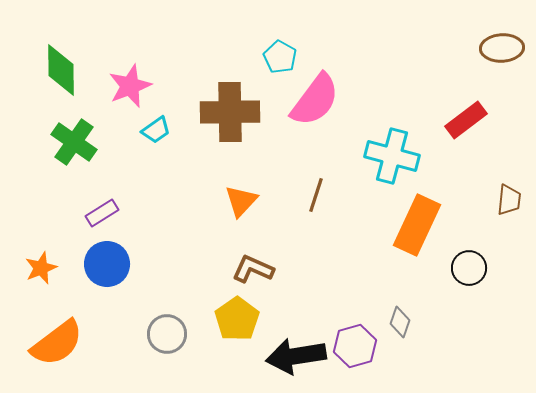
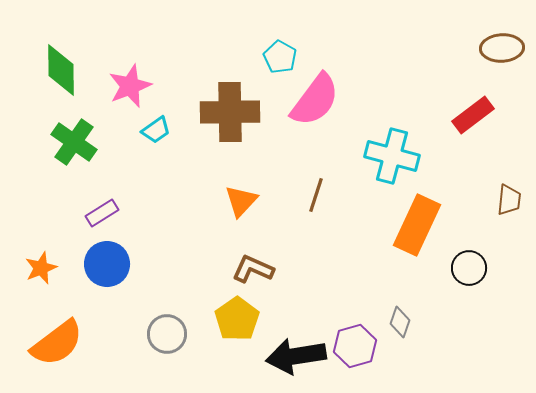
red rectangle: moved 7 px right, 5 px up
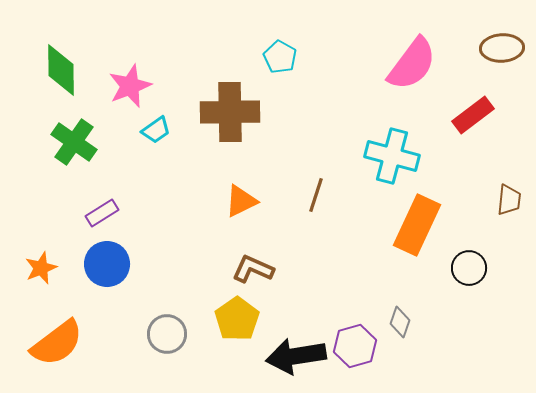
pink semicircle: moved 97 px right, 36 px up
orange triangle: rotated 21 degrees clockwise
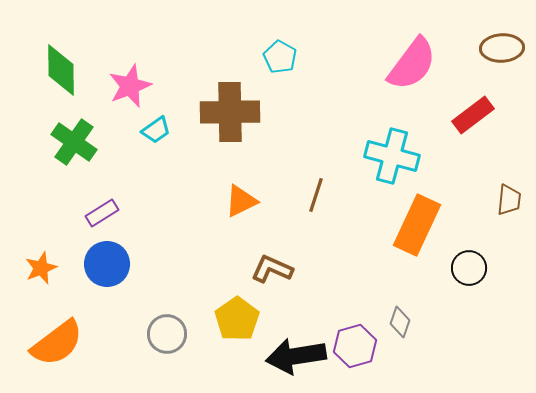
brown L-shape: moved 19 px right
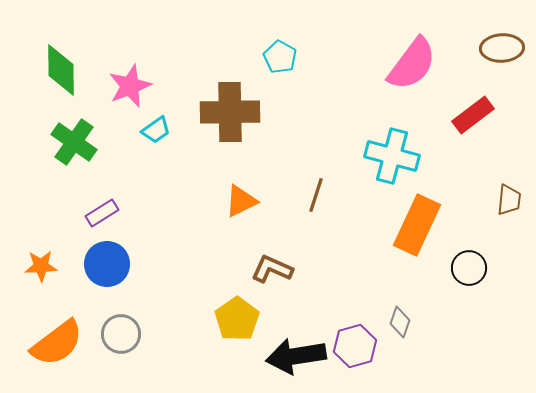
orange star: moved 2 px up; rotated 20 degrees clockwise
gray circle: moved 46 px left
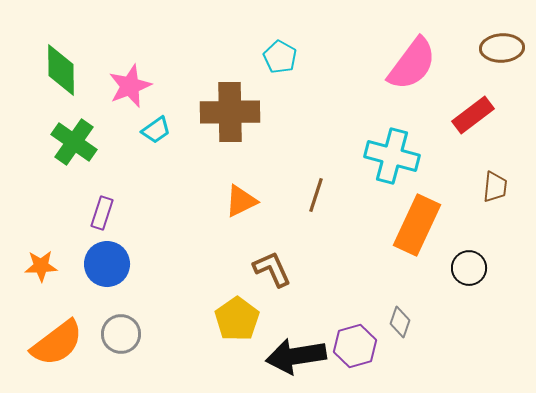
brown trapezoid: moved 14 px left, 13 px up
purple rectangle: rotated 40 degrees counterclockwise
brown L-shape: rotated 42 degrees clockwise
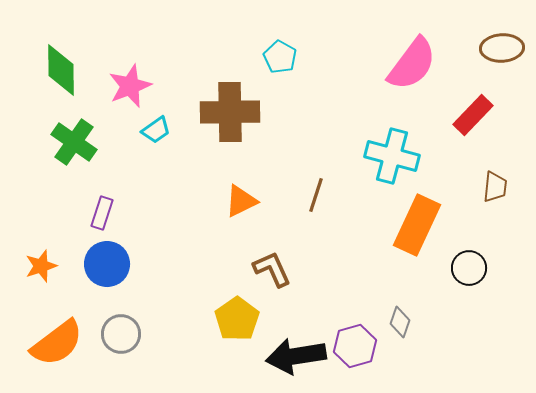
red rectangle: rotated 9 degrees counterclockwise
orange star: rotated 16 degrees counterclockwise
